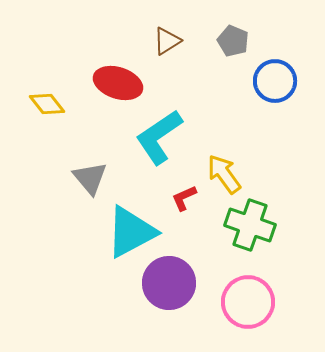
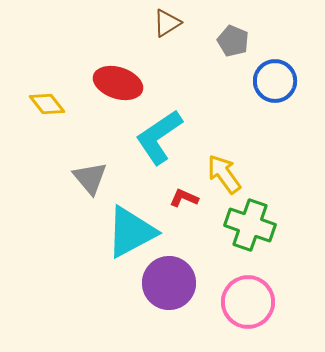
brown triangle: moved 18 px up
red L-shape: rotated 48 degrees clockwise
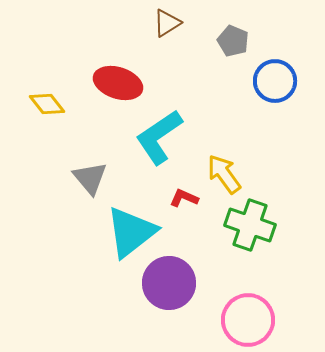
cyan triangle: rotated 10 degrees counterclockwise
pink circle: moved 18 px down
